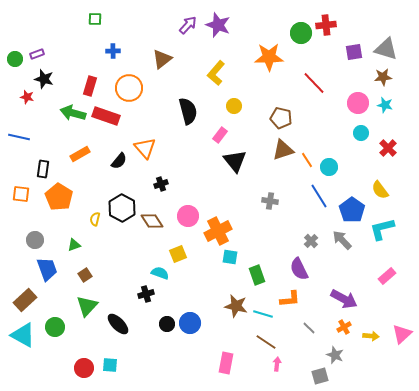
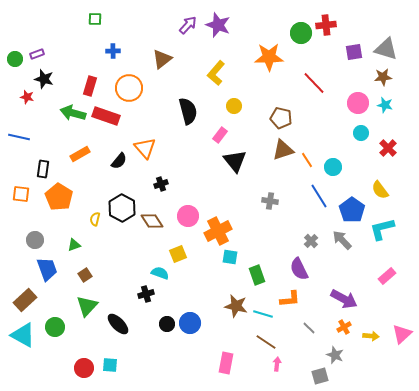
cyan circle at (329, 167): moved 4 px right
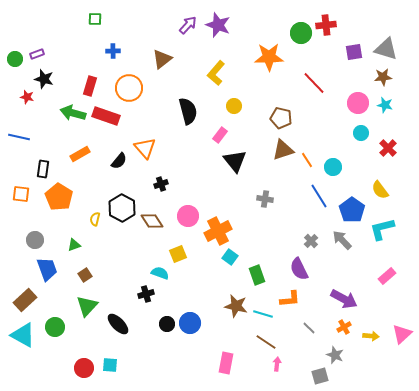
gray cross at (270, 201): moved 5 px left, 2 px up
cyan square at (230, 257): rotated 28 degrees clockwise
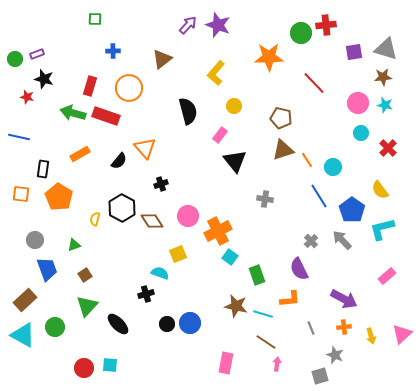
orange cross at (344, 327): rotated 24 degrees clockwise
gray line at (309, 328): moved 2 px right; rotated 24 degrees clockwise
yellow arrow at (371, 336): rotated 70 degrees clockwise
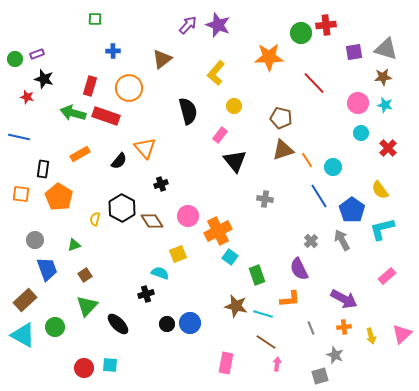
gray arrow at (342, 240): rotated 15 degrees clockwise
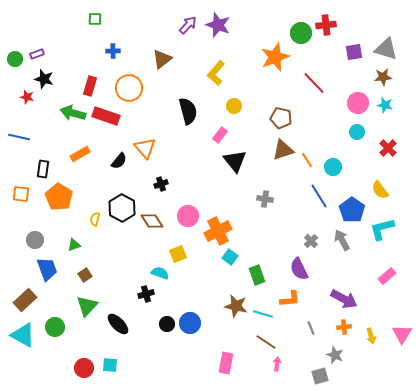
orange star at (269, 57): moved 6 px right; rotated 20 degrees counterclockwise
cyan circle at (361, 133): moved 4 px left, 1 px up
pink triangle at (402, 334): rotated 15 degrees counterclockwise
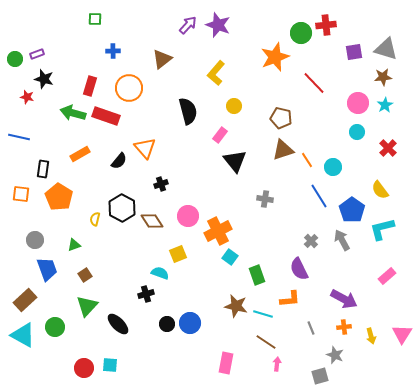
cyan star at (385, 105): rotated 28 degrees clockwise
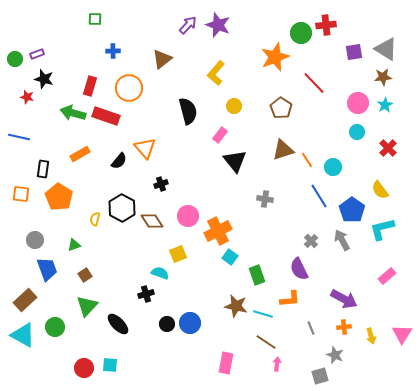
gray triangle at (386, 49): rotated 15 degrees clockwise
brown pentagon at (281, 118): moved 10 px up; rotated 20 degrees clockwise
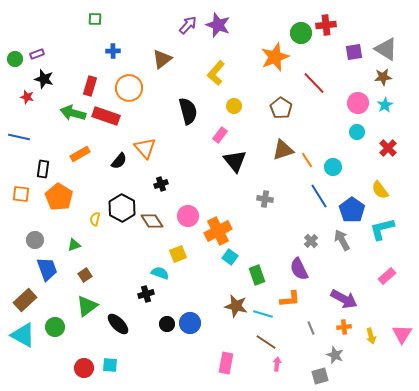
green triangle at (87, 306): rotated 10 degrees clockwise
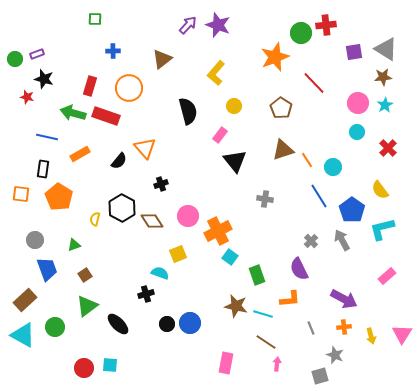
blue line at (19, 137): moved 28 px right
